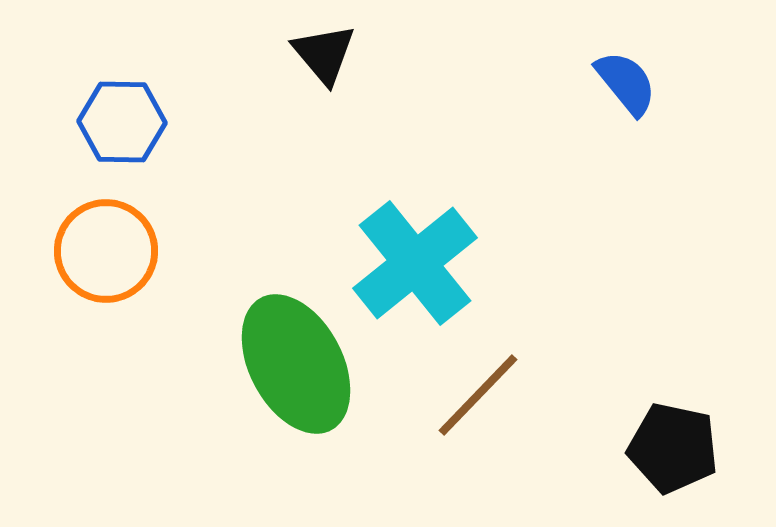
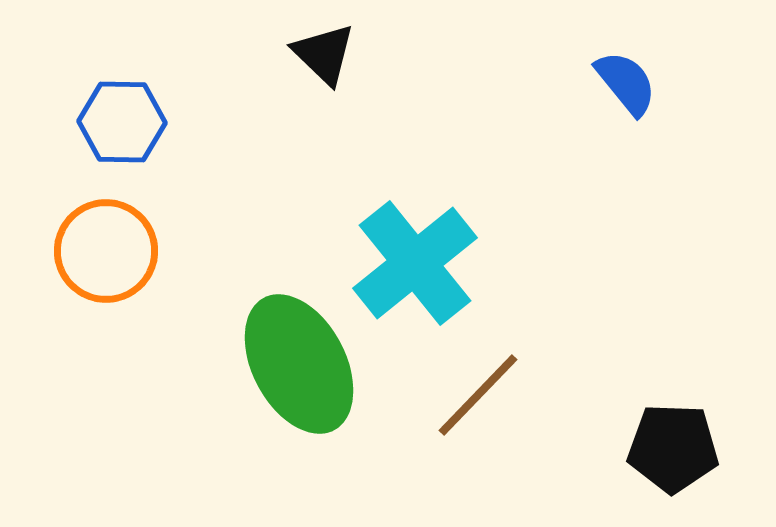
black triangle: rotated 6 degrees counterclockwise
green ellipse: moved 3 px right
black pentagon: rotated 10 degrees counterclockwise
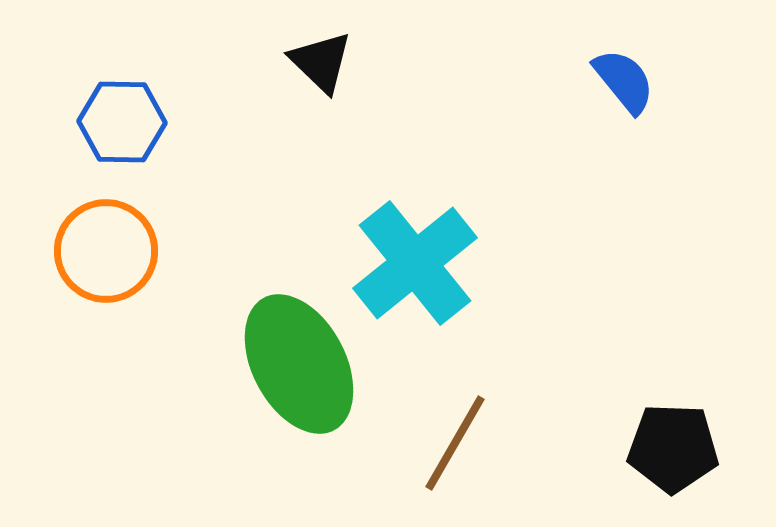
black triangle: moved 3 px left, 8 px down
blue semicircle: moved 2 px left, 2 px up
brown line: moved 23 px left, 48 px down; rotated 14 degrees counterclockwise
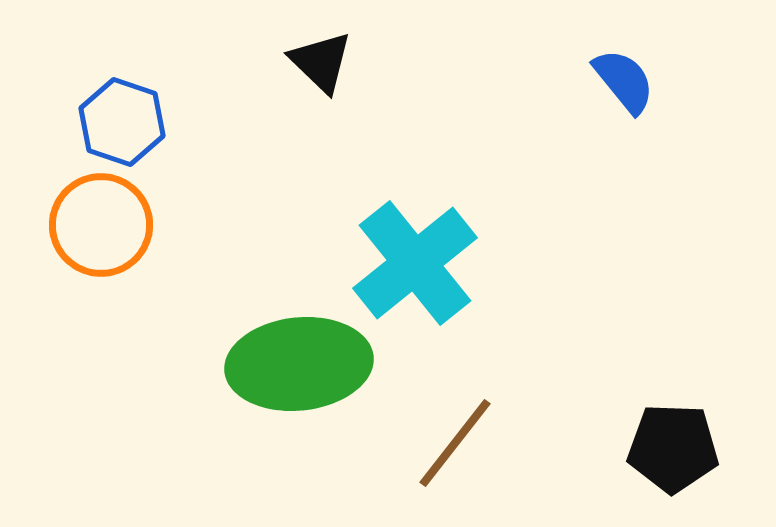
blue hexagon: rotated 18 degrees clockwise
orange circle: moved 5 px left, 26 px up
green ellipse: rotated 68 degrees counterclockwise
brown line: rotated 8 degrees clockwise
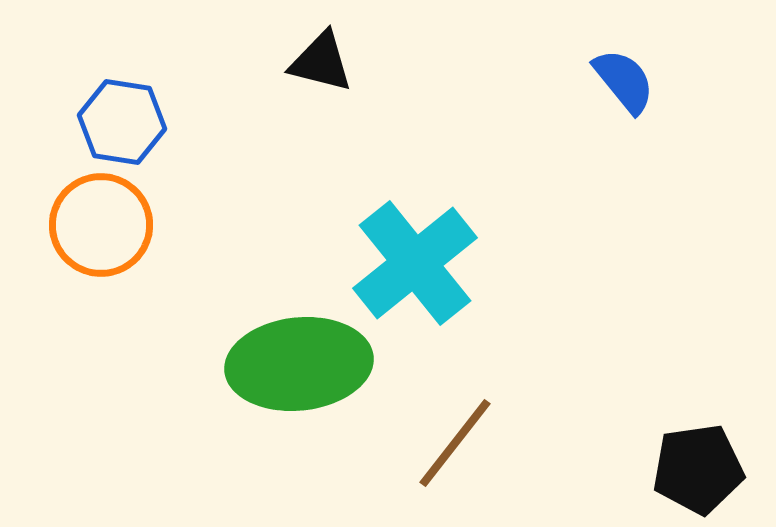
black triangle: rotated 30 degrees counterclockwise
blue hexagon: rotated 10 degrees counterclockwise
black pentagon: moved 25 px right, 21 px down; rotated 10 degrees counterclockwise
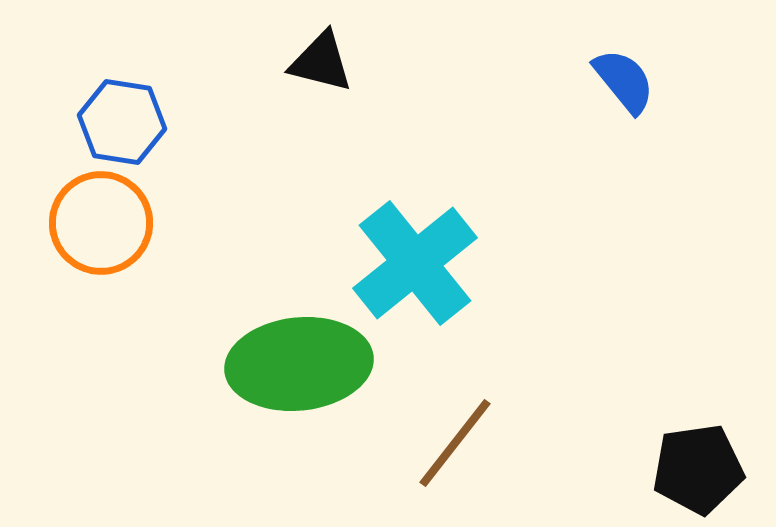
orange circle: moved 2 px up
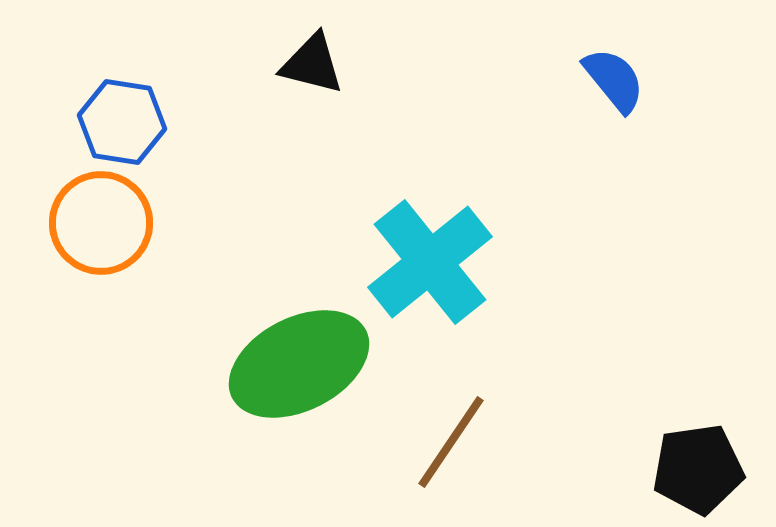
black triangle: moved 9 px left, 2 px down
blue semicircle: moved 10 px left, 1 px up
cyan cross: moved 15 px right, 1 px up
green ellipse: rotated 21 degrees counterclockwise
brown line: moved 4 px left, 1 px up; rotated 4 degrees counterclockwise
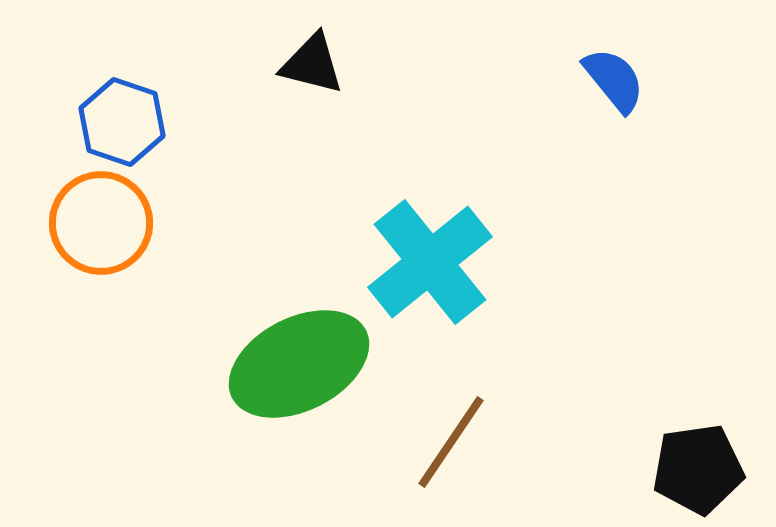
blue hexagon: rotated 10 degrees clockwise
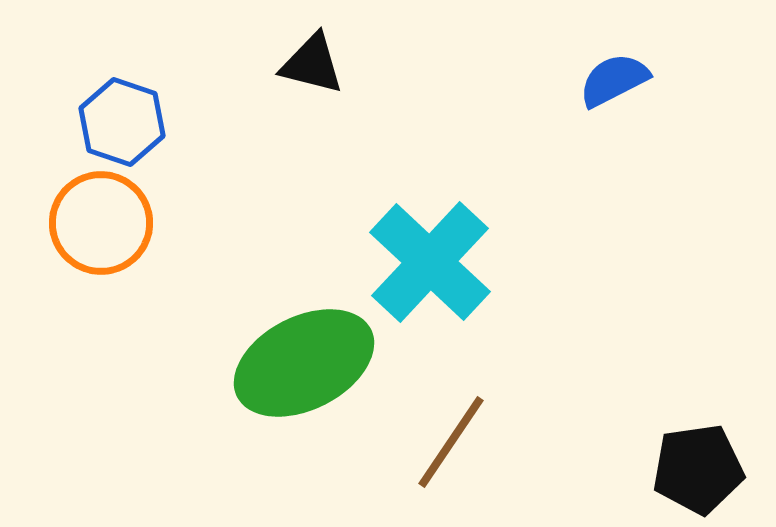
blue semicircle: rotated 78 degrees counterclockwise
cyan cross: rotated 8 degrees counterclockwise
green ellipse: moved 5 px right, 1 px up
